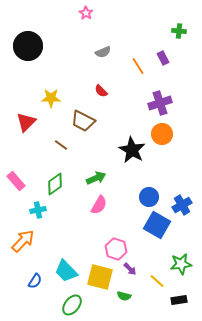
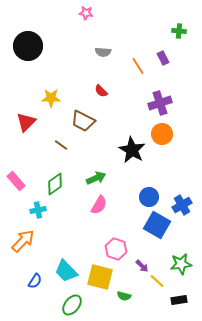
pink star: rotated 24 degrees counterclockwise
gray semicircle: rotated 28 degrees clockwise
purple arrow: moved 12 px right, 3 px up
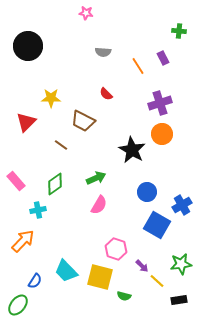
red semicircle: moved 5 px right, 3 px down
blue circle: moved 2 px left, 5 px up
green ellipse: moved 54 px left
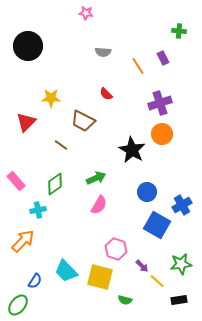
green semicircle: moved 1 px right, 4 px down
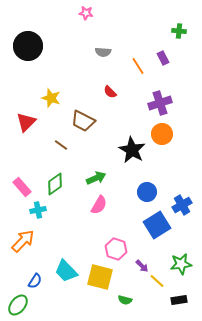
red semicircle: moved 4 px right, 2 px up
yellow star: rotated 18 degrees clockwise
pink rectangle: moved 6 px right, 6 px down
blue square: rotated 28 degrees clockwise
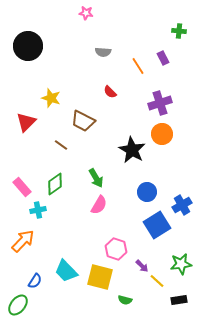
green arrow: rotated 84 degrees clockwise
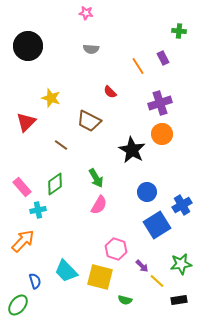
gray semicircle: moved 12 px left, 3 px up
brown trapezoid: moved 6 px right
blue semicircle: rotated 49 degrees counterclockwise
